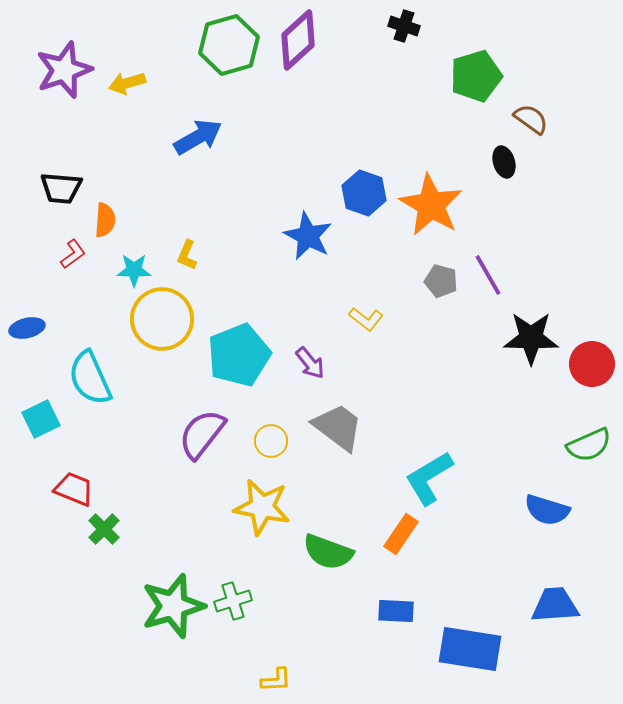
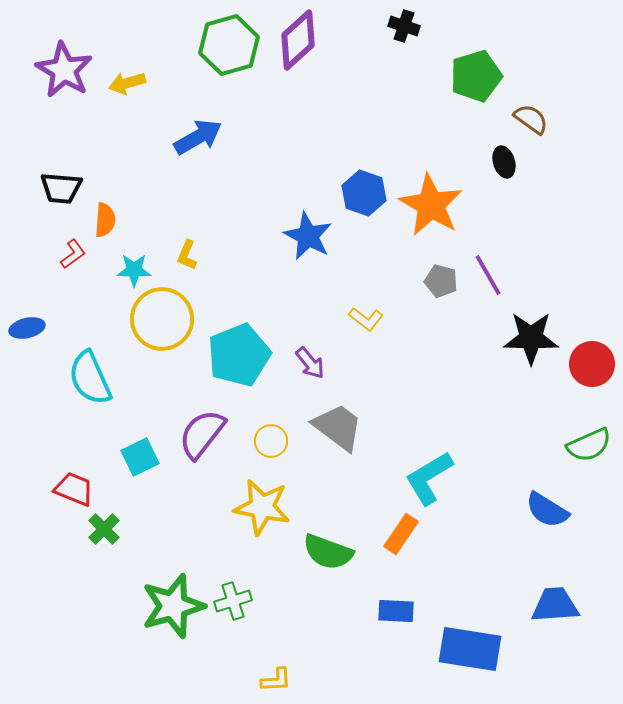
purple star at (64, 70): rotated 22 degrees counterclockwise
cyan square at (41, 419): moved 99 px right, 38 px down
blue semicircle at (547, 510): rotated 15 degrees clockwise
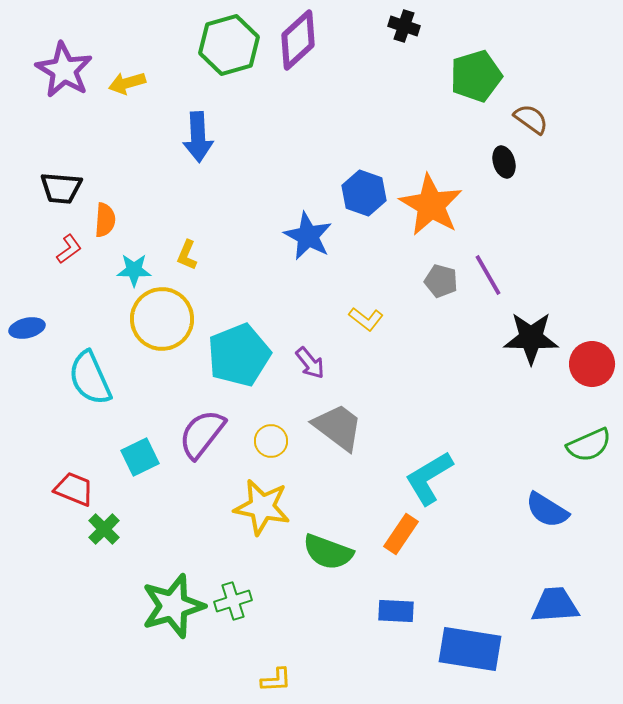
blue arrow at (198, 137): rotated 117 degrees clockwise
red L-shape at (73, 254): moved 4 px left, 5 px up
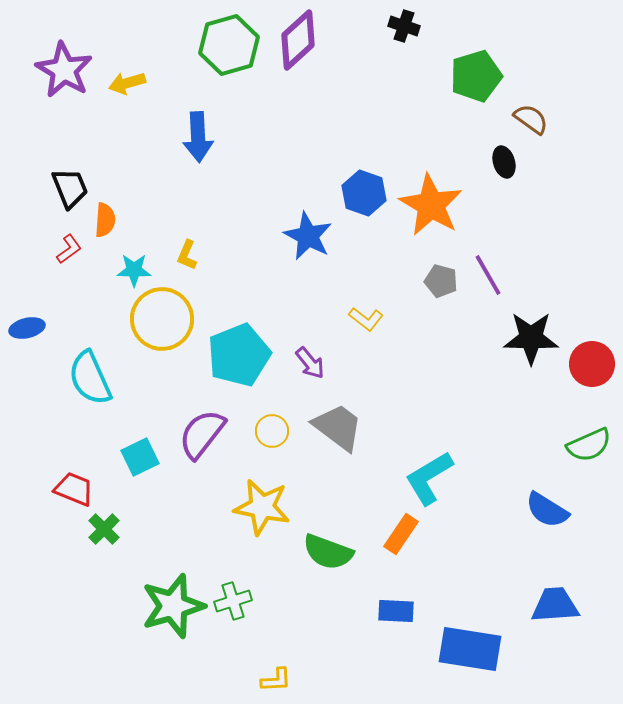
black trapezoid at (61, 188): moved 9 px right; rotated 117 degrees counterclockwise
yellow circle at (271, 441): moved 1 px right, 10 px up
